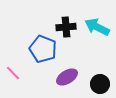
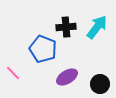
cyan arrow: rotated 100 degrees clockwise
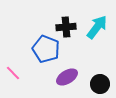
blue pentagon: moved 3 px right
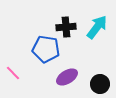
blue pentagon: rotated 12 degrees counterclockwise
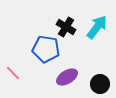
black cross: rotated 36 degrees clockwise
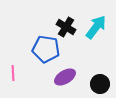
cyan arrow: moved 1 px left
pink line: rotated 42 degrees clockwise
purple ellipse: moved 2 px left
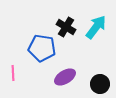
blue pentagon: moved 4 px left, 1 px up
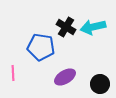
cyan arrow: moved 3 px left; rotated 140 degrees counterclockwise
blue pentagon: moved 1 px left, 1 px up
